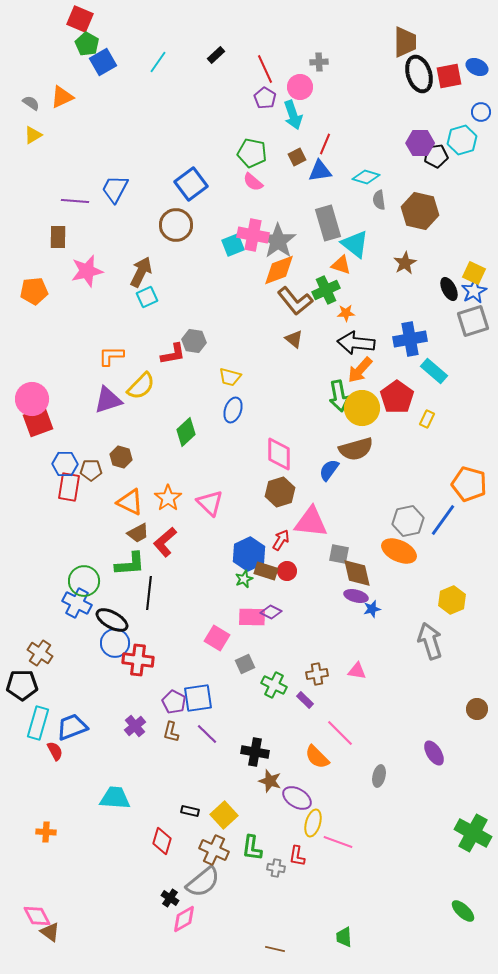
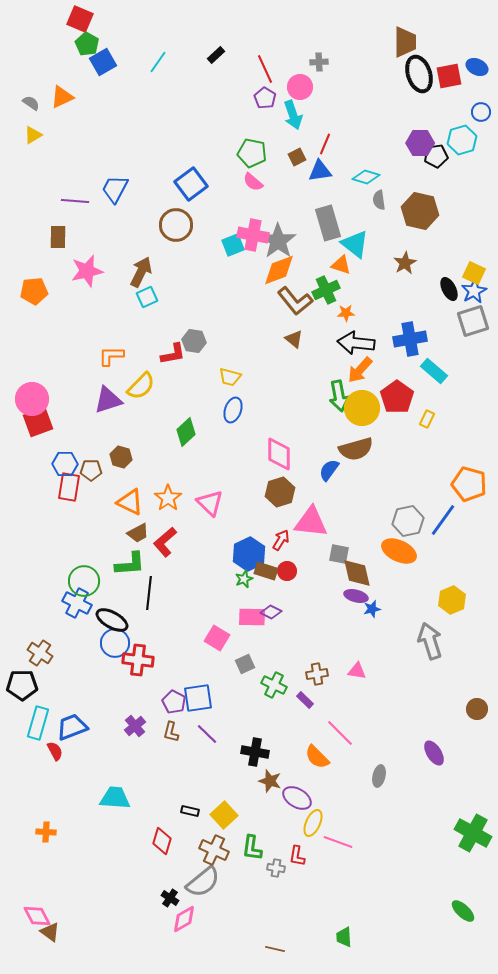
yellow ellipse at (313, 823): rotated 8 degrees clockwise
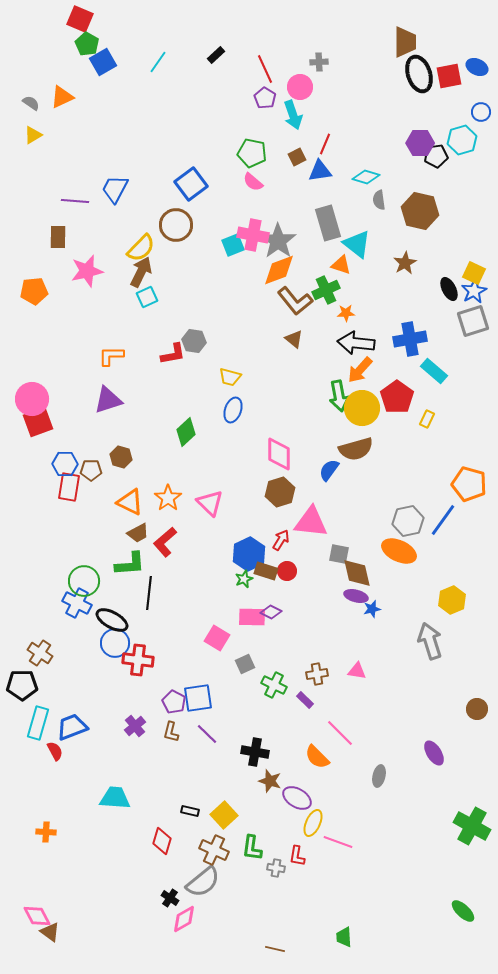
cyan triangle at (355, 244): moved 2 px right
yellow semicircle at (141, 386): moved 138 px up
green cross at (473, 833): moved 1 px left, 7 px up
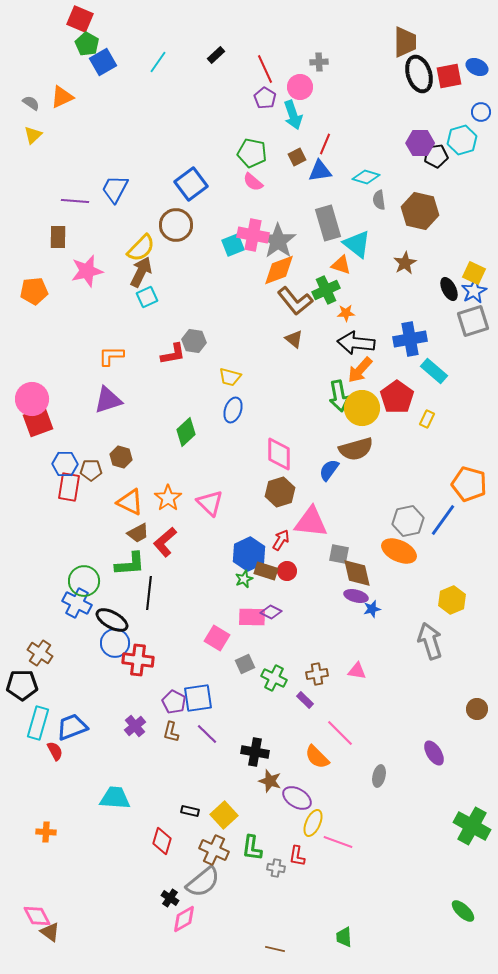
yellow triangle at (33, 135): rotated 12 degrees counterclockwise
green cross at (274, 685): moved 7 px up
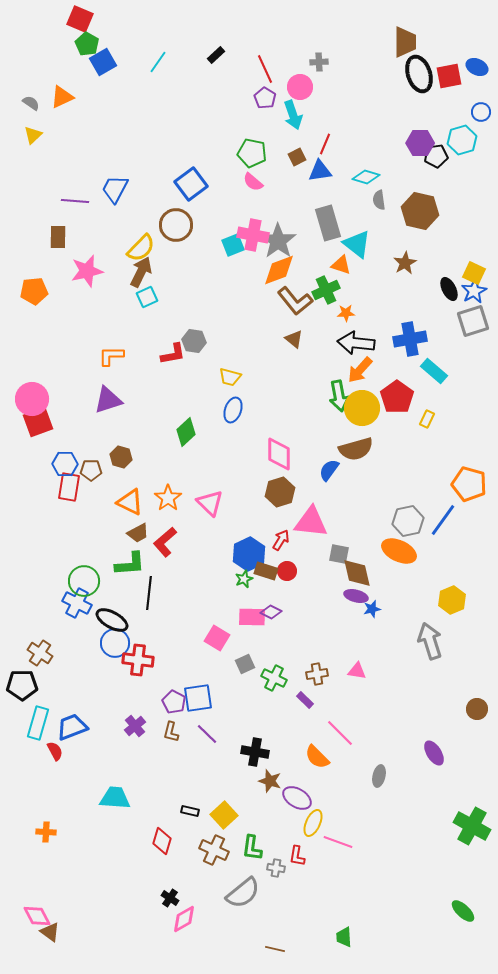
gray semicircle at (203, 882): moved 40 px right, 11 px down
